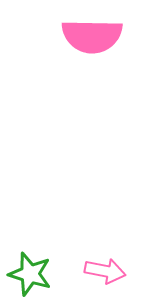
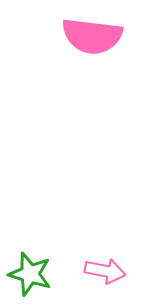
pink semicircle: rotated 6 degrees clockwise
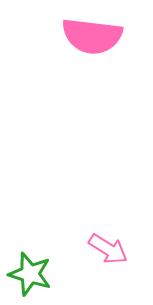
pink arrow: moved 3 px right, 22 px up; rotated 21 degrees clockwise
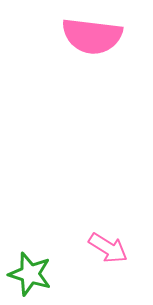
pink arrow: moved 1 px up
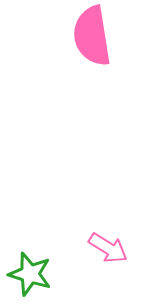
pink semicircle: rotated 74 degrees clockwise
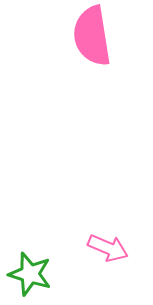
pink arrow: rotated 9 degrees counterclockwise
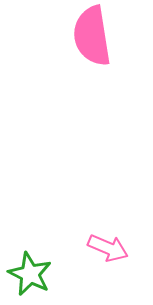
green star: rotated 9 degrees clockwise
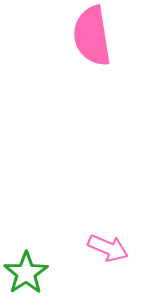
green star: moved 4 px left, 1 px up; rotated 12 degrees clockwise
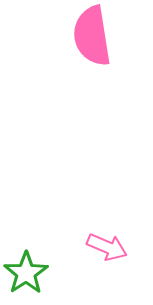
pink arrow: moved 1 px left, 1 px up
